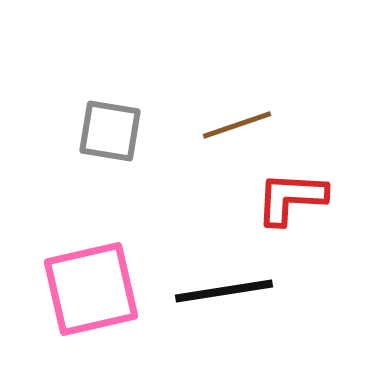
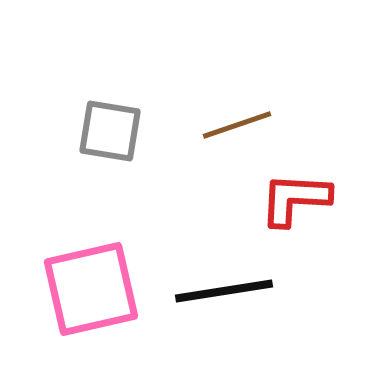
red L-shape: moved 4 px right, 1 px down
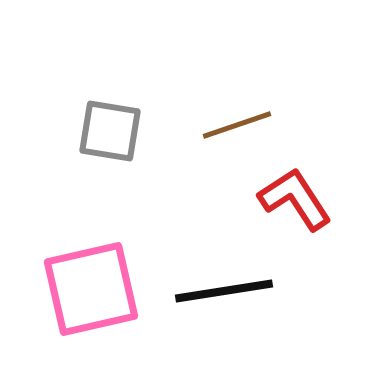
red L-shape: rotated 54 degrees clockwise
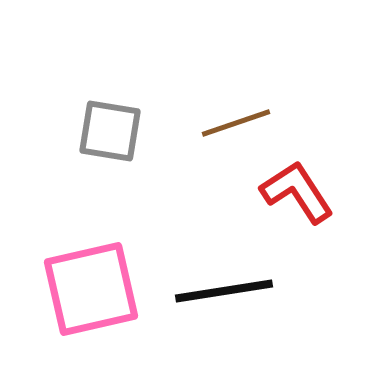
brown line: moved 1 px left, 2 px up
red L-shape: moved 2 px right, 7 px up
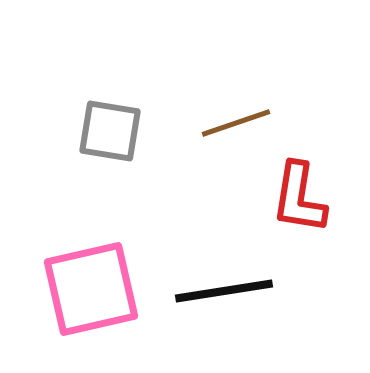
red L-shape: moved 2 px right, 6 px down; rotated 138 degrees counterclockwise
